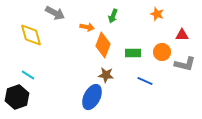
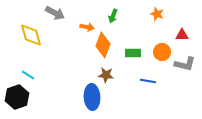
blue line: moved 3 px right; rotated 14 degrees counterclockwise
blue ellipse: rotated 30 degrees counterclockwise
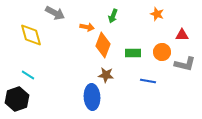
black hexagon: moved 2 px down
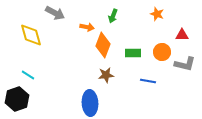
brown star: rotated 14 degrees counterclockwise
blue ellipse: moved 2 px left, 6 px down
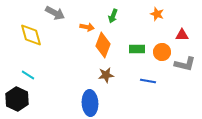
green rectangle: moved 4 px right, 4 px up
black hexagon: rotated 15 degrees counterclockwise
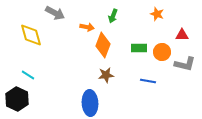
green rectangle: moved 2 px right, 1 px up
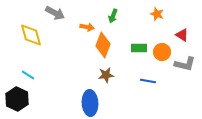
red triangle: rotated 32 degrees clockwise
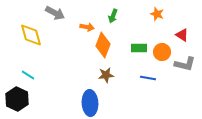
blue line: moved 3 px up
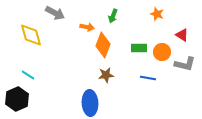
black hexagon: rotated 10 degrees clockwise
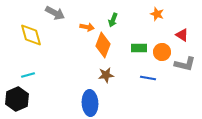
green arrow: moved 4 px down
cyan line: rotated 48 degrees counterclockwise
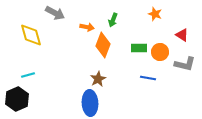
orange star: moved 2 px left
orange circle: moved 2 px left
brown star: moved 8 px left, 4 px down; rotated 21 degrees counterclockwise
